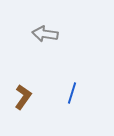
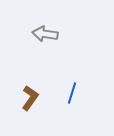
brown L-shape: moved 7 px right, 1 px down
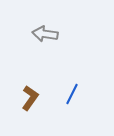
blue line: moved 1 px down; rotated 10 degrees clockwise
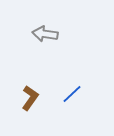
blue line: rotated 20 degrees clockwise
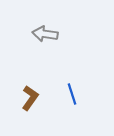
blue line: rotated 65 degrees counterclockwise
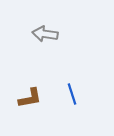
brown L-shape: rotated 45 degrees clockwise
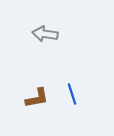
brown L-shape: moved 7 px right
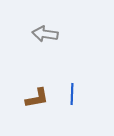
blue line: rotated 20 degrees clockwise
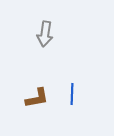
gray arrow: rotated 90 degrees counterclockwise
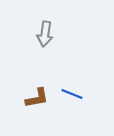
blue line: rotated 70 degrees counterclockwise
